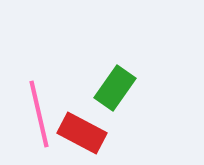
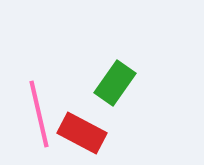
green rectangle: moved 5 px up
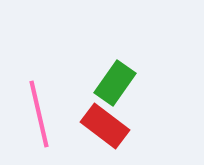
red rectangle: moved 23 px right, 7 px up; rotated 9 degrees clockwise
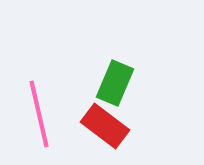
green rectangle: rotated 12 degrees counterclockwise
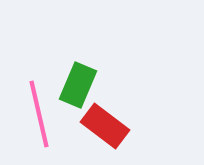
green rectangle: moved 37 px left, 2 px down
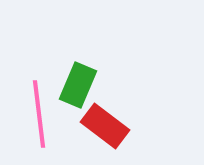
pink line: rotated 6 degrees clockwise
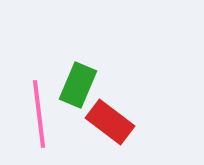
red rectangle: moved 5 px right, 4 px up
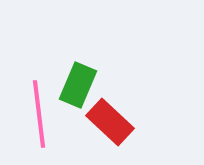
red rectangle: rotated 6 degrees clockwise
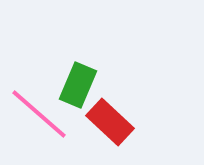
pink line: rotated 42 degrees counterclockwise
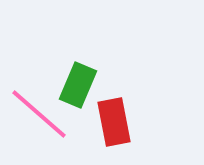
red rectangle: moved 4 px right; rotated 36 degrees clockwise
